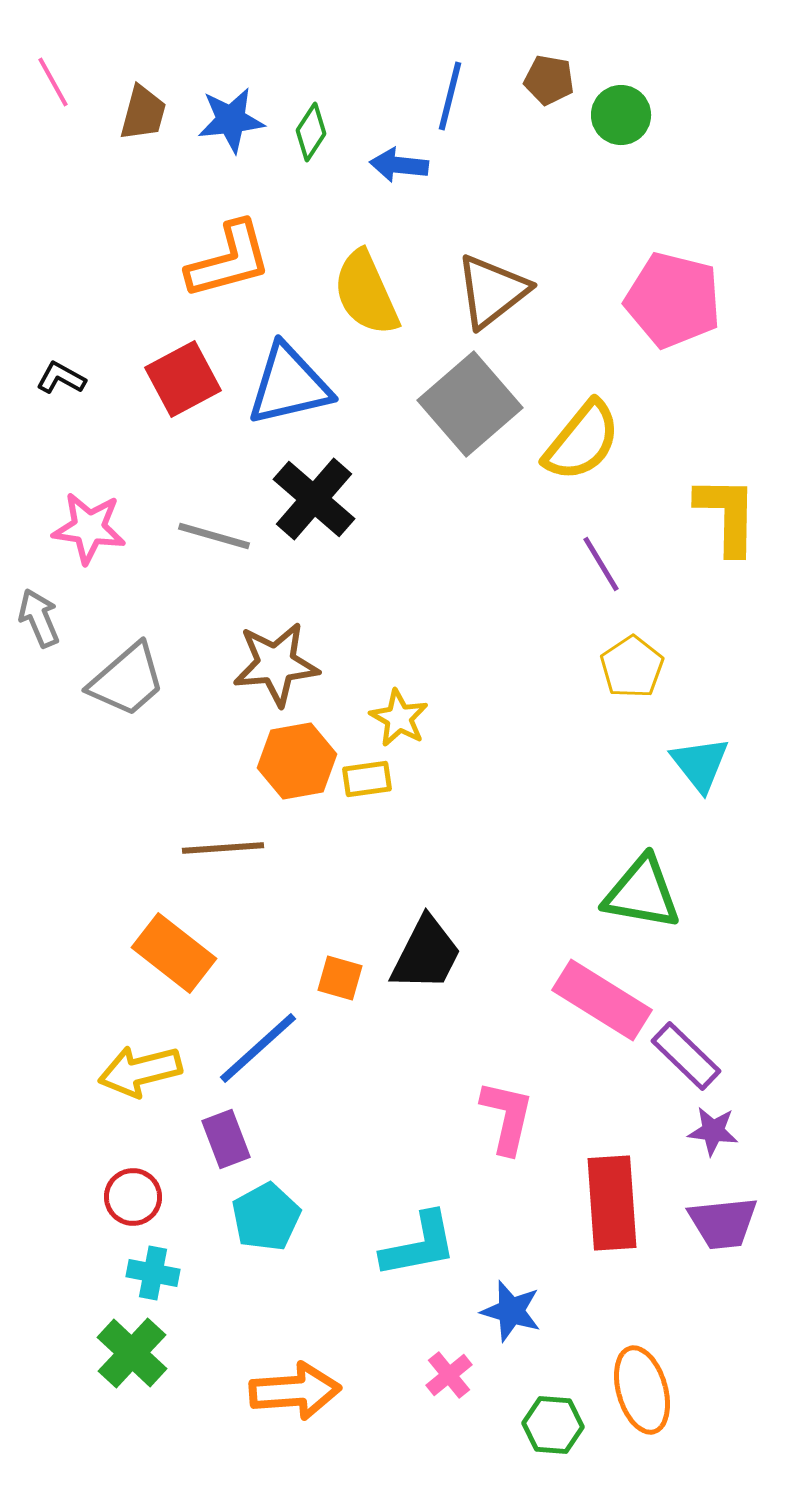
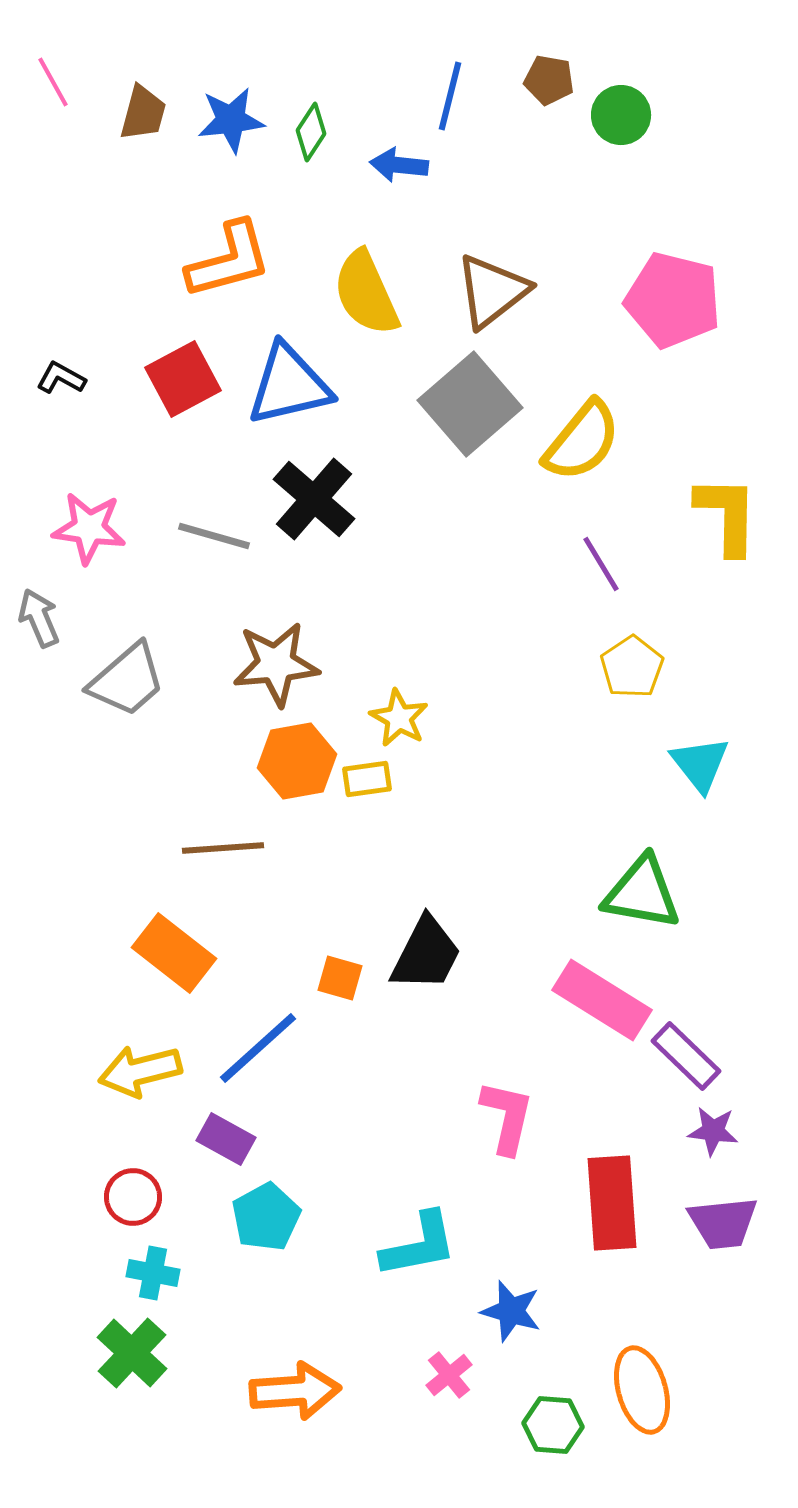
purple rectangle at (226, 1139): rotated 40 degrees counterclockwise
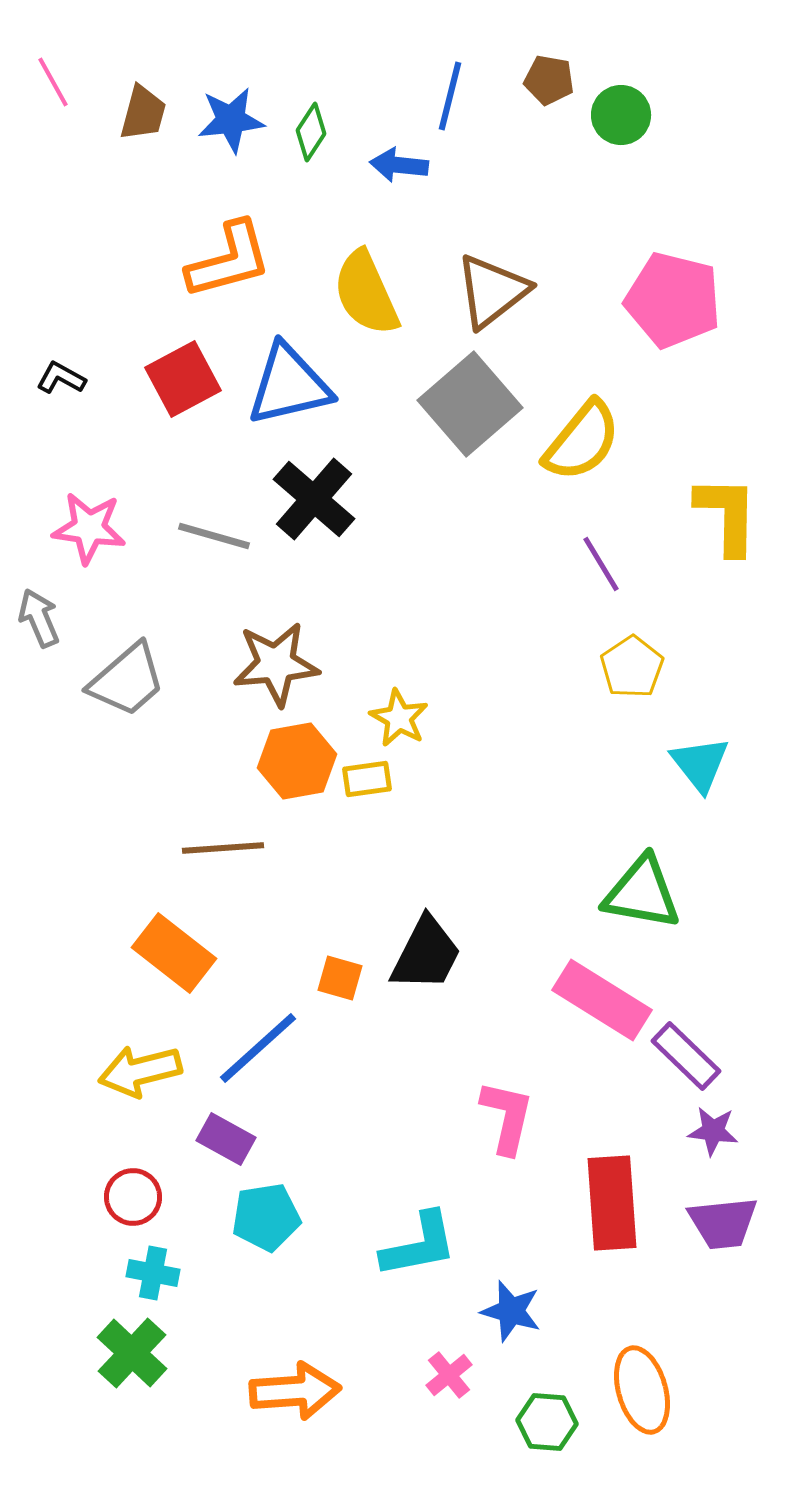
cyan pentagon at (266, 1217): rotated 20 degrees clockwise
green hexagon at (553, 1425): moved 6 px left, 3 px up
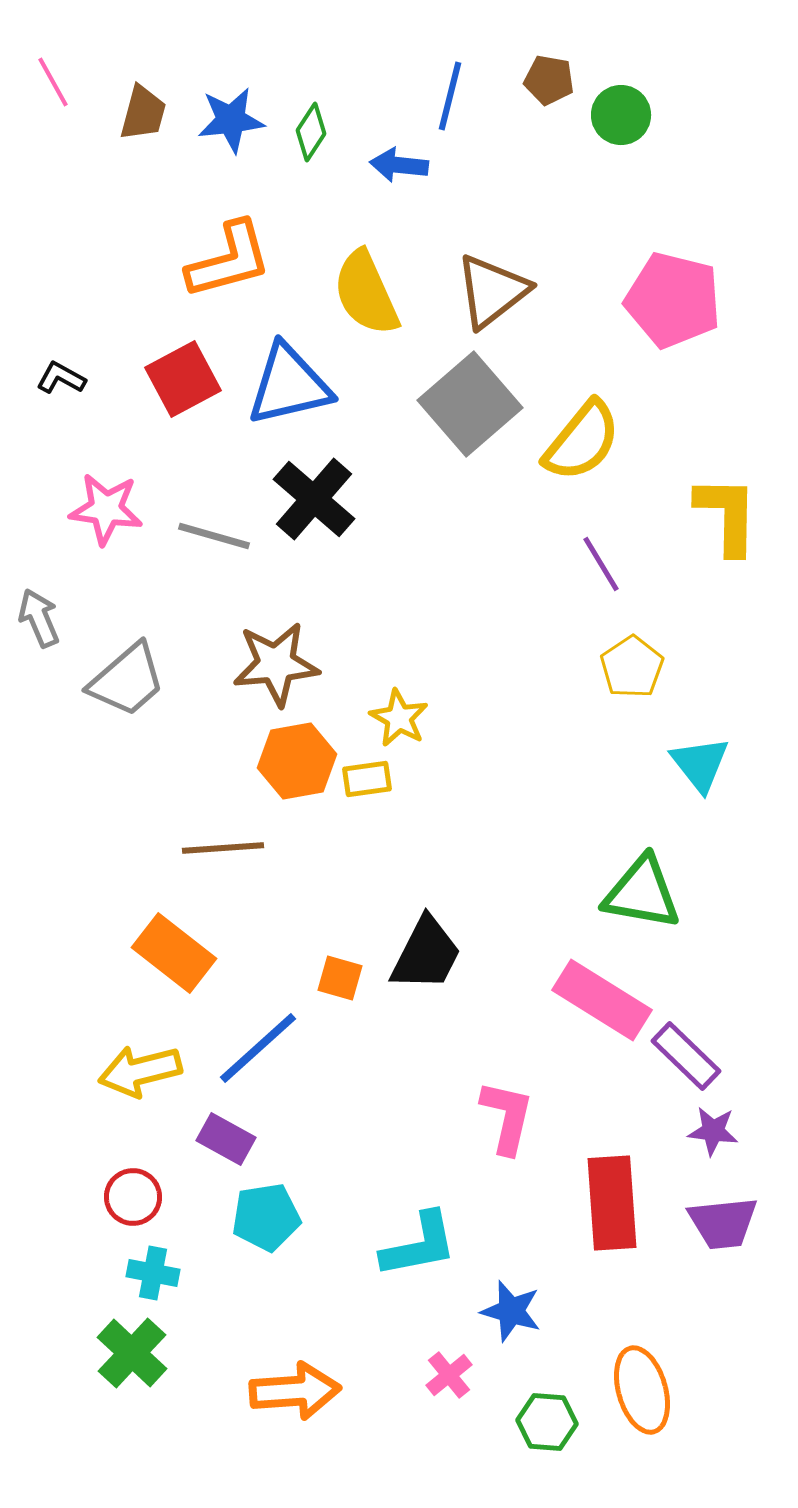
pink star at (89, 528): moved 17 px right, 19 px up
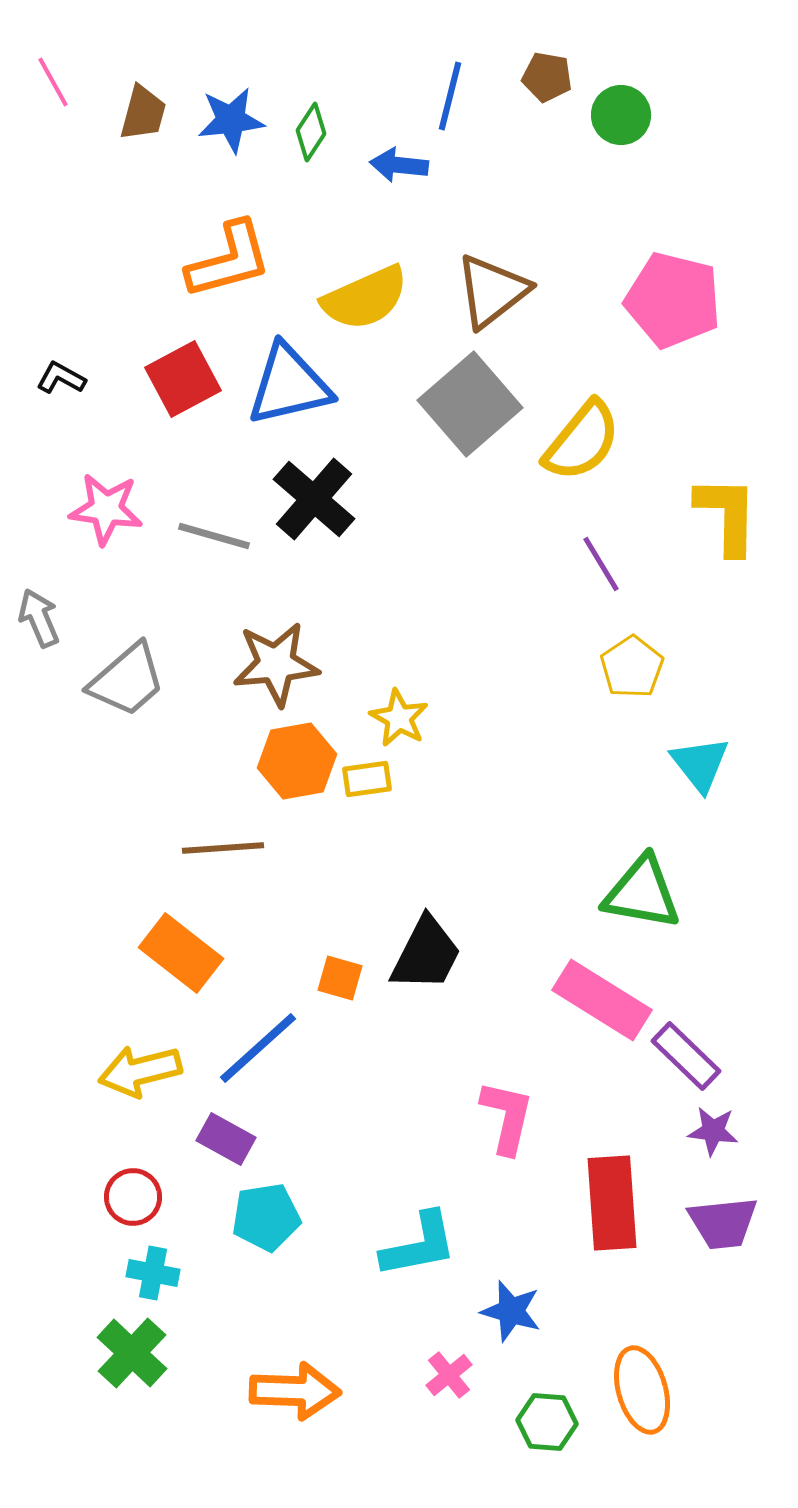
brown pentagon at (549, 80): moved 2 px left, 3 px up
yellow semicircle at (366, 293): moved 1 px left, 5 px down; rotated 90 degrees counterclockwise
orange rectangle at (174, 953): moved 7 px right
orange arrow at (295, 1391): rotated 6 degrees clockwise
